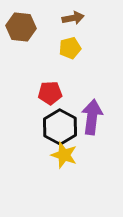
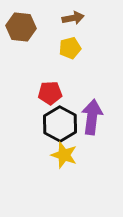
black hexagon: moved 3 px up
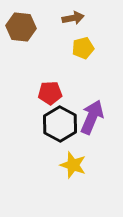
yellow pentagon: moved 13 px right
purple arrow: rotated 16 degrees clockwise
yellow star: moved 9 px right, 10 px down
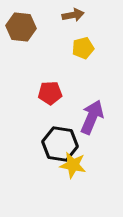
brown arrow: moved 3 px up
black hexagon: moved 20 px down; rotated 20 degrees counterclockwise
yellow star: rotated 8 degrees counterclockwise
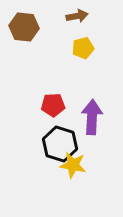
brown arrow: moved 4 px right, 1 px down
brown hexagon: moved 3 px right
red pentagon: moved 3 px right, 12 px down
purple arrow: rotated 20 degrees counterclockwise
black hexagon: rotated 8 degrees clockwise
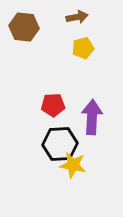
brown arrow: moved 1 px down
black hexagon: rotated 20 degrees counterclockwise
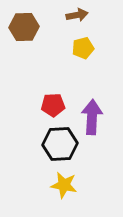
brown arrow: moved 2 px up
brown hexagon: rotated 8 degrees counterclockwise
yellow star: moved 9 px left, 20 px down
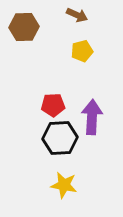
brown arrow: rotated 35 degrees clockwise
yellow pentagon: moved 1 px left, 3 px down
black hexagon: moved 6 px up
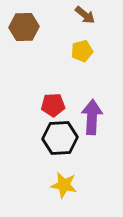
brown arrow: moved 8 px right; rotated 15 degrees clockwise
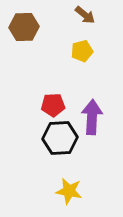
yellow star: moved 5 px right, 6 px down
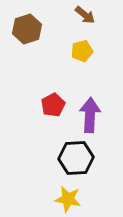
brown hexagon: moved 3 px right, 2 px down; rotated 16 degrees counterclockwise
red pentagon: rotated 25 degrees counterclockwise
purple arrow: moved 2 px left, 2 px up
black hexagon: moved 16 px right, 20 px down
yellow star: moved 1 px left, 8 px down
